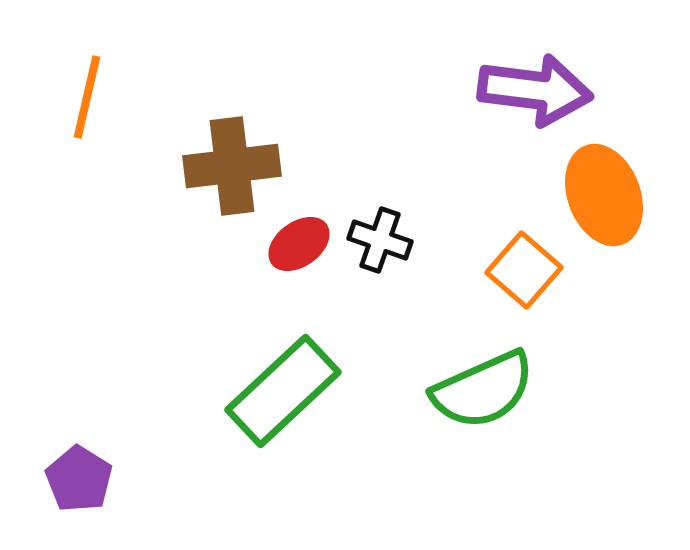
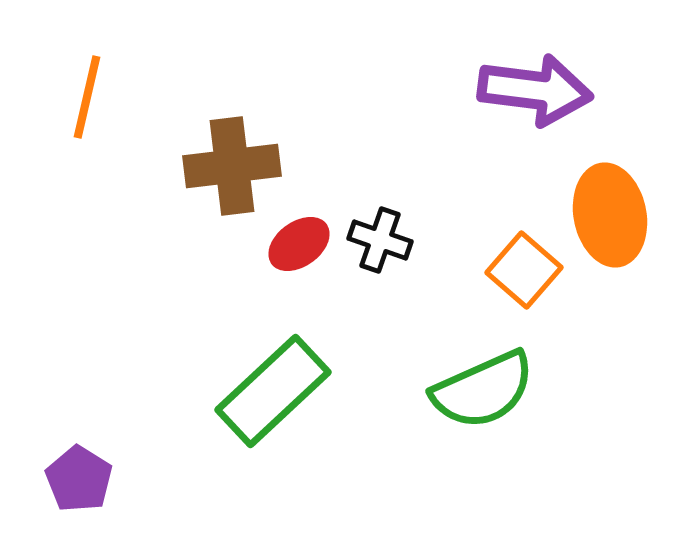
orange ellipse: moved 6 px right, 20 px down; rotated 10 degrees clockwise
green rectangle: moved 10 px left
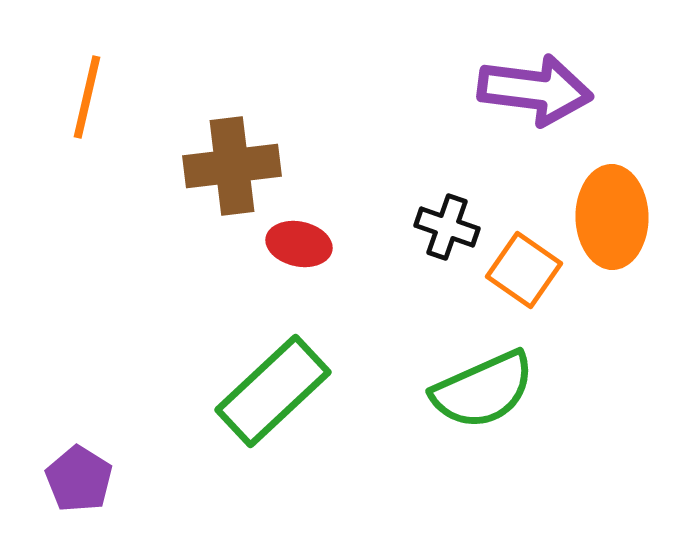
orange ellipse: moved 2 px right, 2 px down; rotated 10 degrees clockwise
black cross: moved 67 px right, 13 px up
red ellipse: rotated 48 degrees clockwise
orange square: rotated 6 degrees counterclockwise
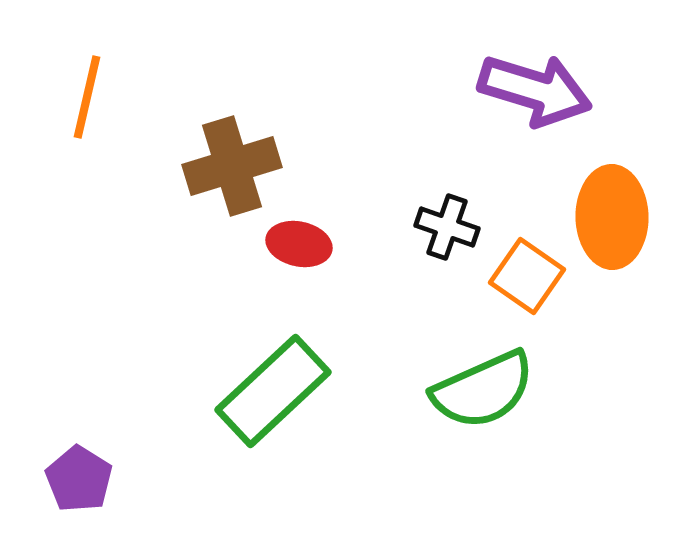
purple arrow: rotated 10 degrees clockwise
brown cross: rotated 10 degrees counterclockwise
orange square: moved 3 px right, 6 px down
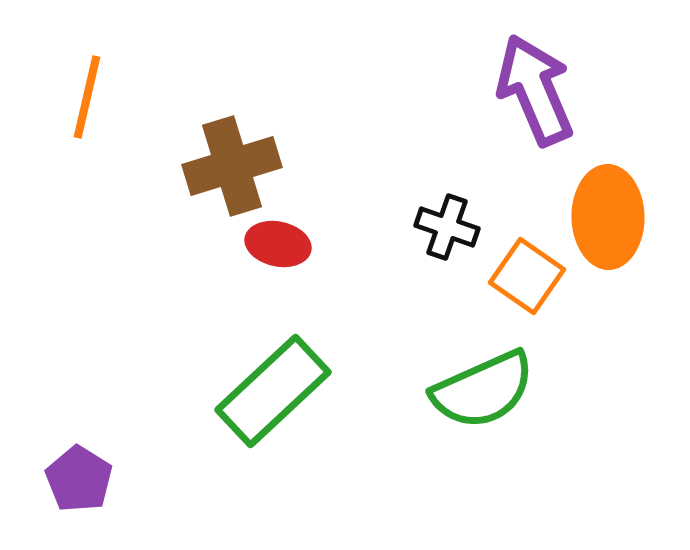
purple arrow: rotated 130 degrees counterclockwise
orange ellipse: moved 4 px left
red ellipse: moved 21 px left
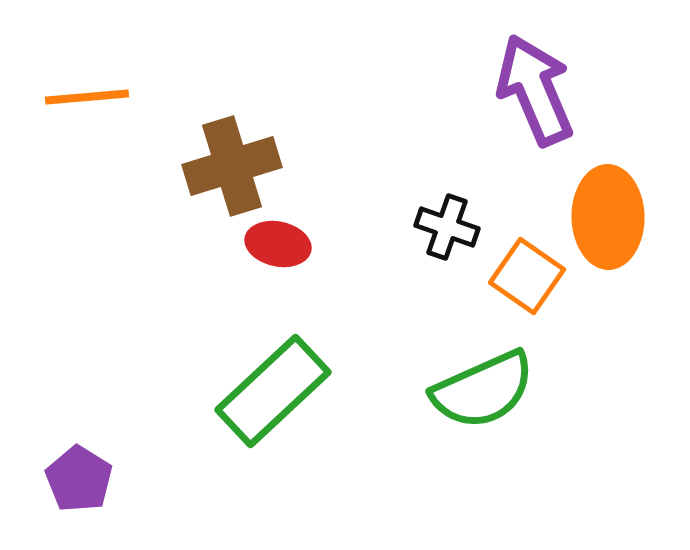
orange line: rotated 72 degrees clockwise
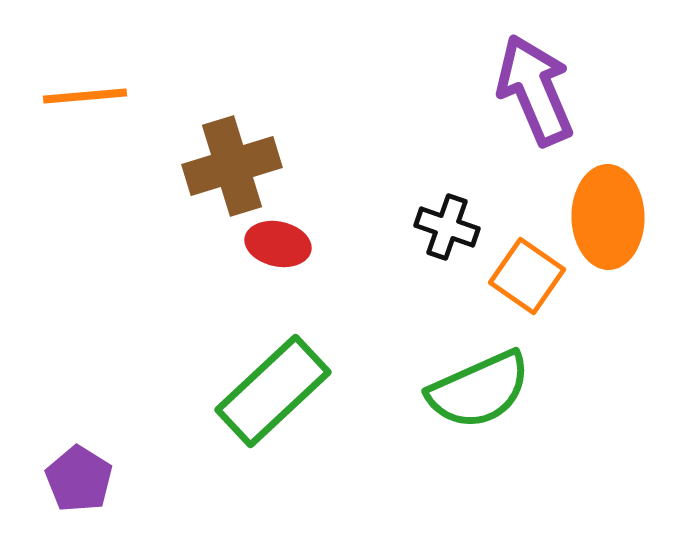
orange line: moved 2 px left, 1 px up
green semicircle: moved 4 px left
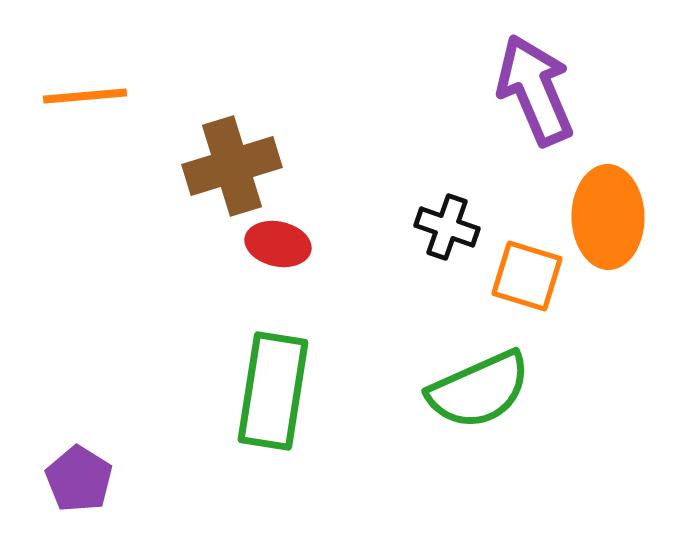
orange square: rotated 18 degrees counterclockwise
green rectangle: rotated 38 degrees counterclockwise
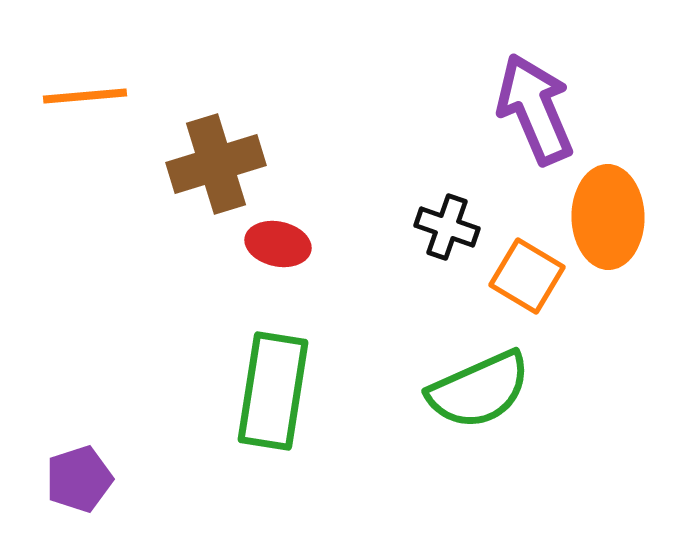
purple arrow: moved 19 px down
brown cross: moved 16 px left, 2 px up
orange square: rotated 14 degrees clockwise
purple pentagon: rotated 22 degrees clockwise
